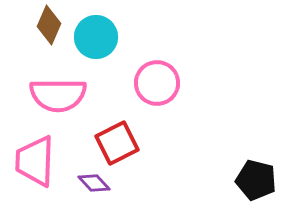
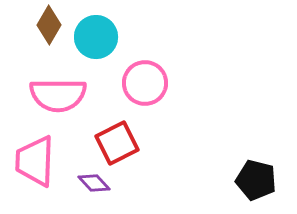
brown diamond: rotated 6 degrees clockwise
pink circle: moved 12 px left
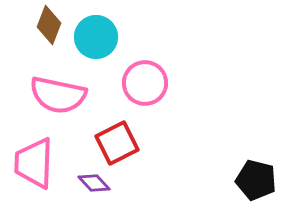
brown diamond: rotated 9 degrees counterclockwise
pink semicircle: rotated 12 degrees clockwise
pink trapezoid: moved 1 px left, 2 px down
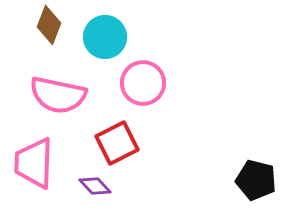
cyan circle: moved 9 px right
pink circle: moved 2 px left
purple diamond: moved 1 px right, 3 px down
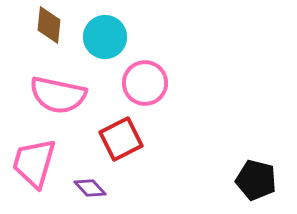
brown diamond: rotated 15 degrees counterclockwise
pink circle: moved 2 px right
red square: moved 4 px right, 4 px up
pink trapezoid: rotated 14 degrees clockwise
purple diamond: moved 5 px left, 2 px down
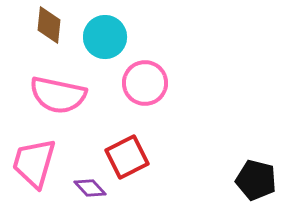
red square: moved 6 px right, 18 px down
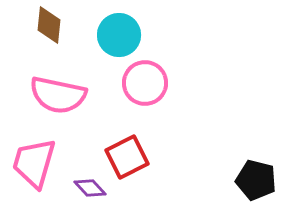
cyan circle: moved 14 px right, 2 px up
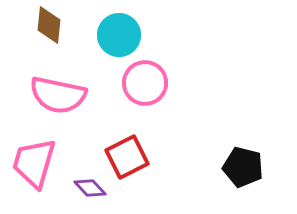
black pentagon: moved 13 px left, 13 px up
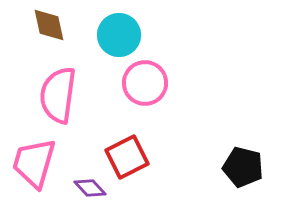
brown diamond: rotated 18 degrees counterclockwise
pink semicircle: rotated 86 degrees clockwise
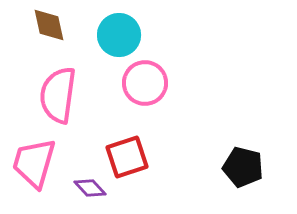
red square: rotated 9 degrees clockwise
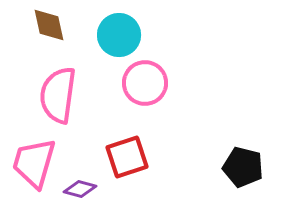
purple diamond: moved 10 px left, 1 px down; rotated 32 degrees counterclockwise
